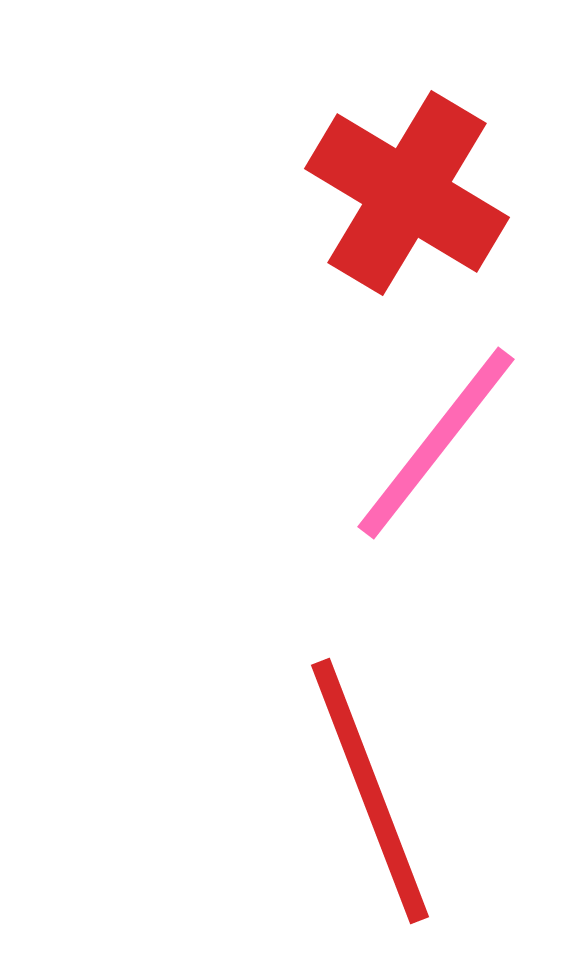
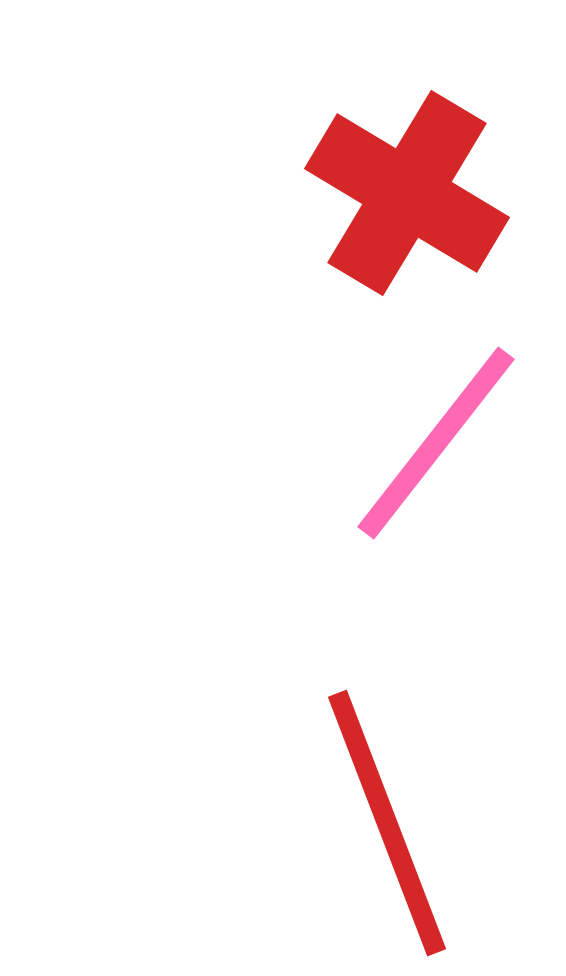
red line: moved 17 px right, 32 px down
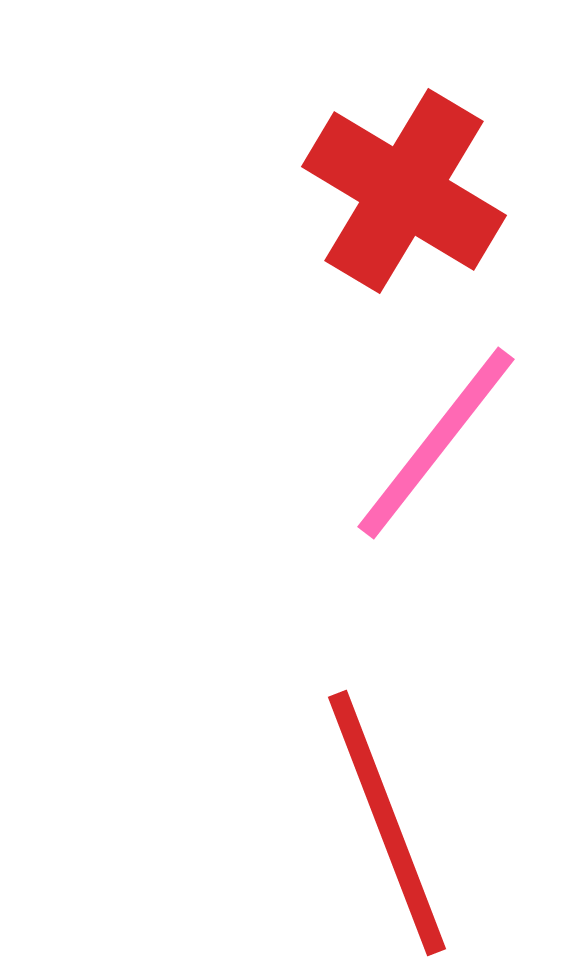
red cross: moved 3 px left, 2 px up
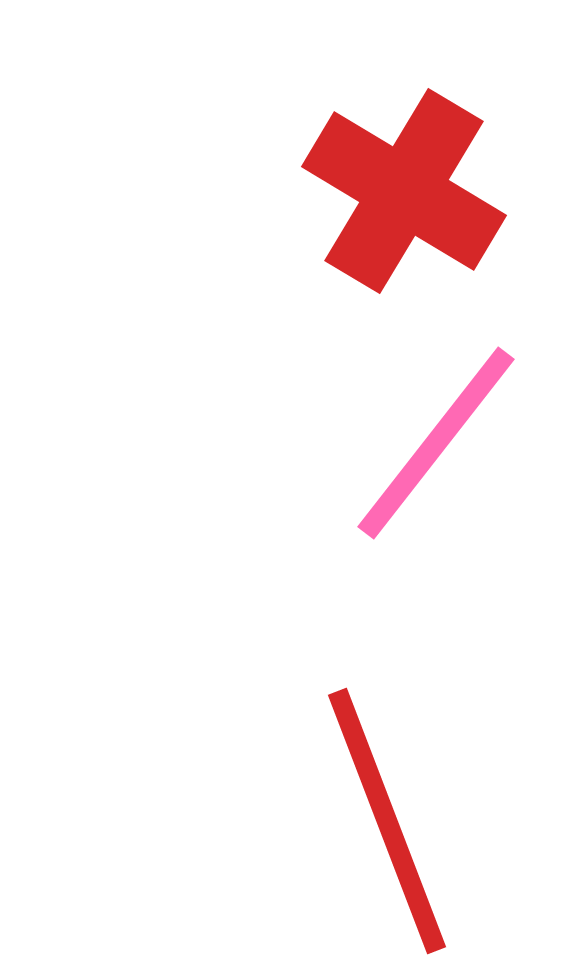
red line: moved 2 px up
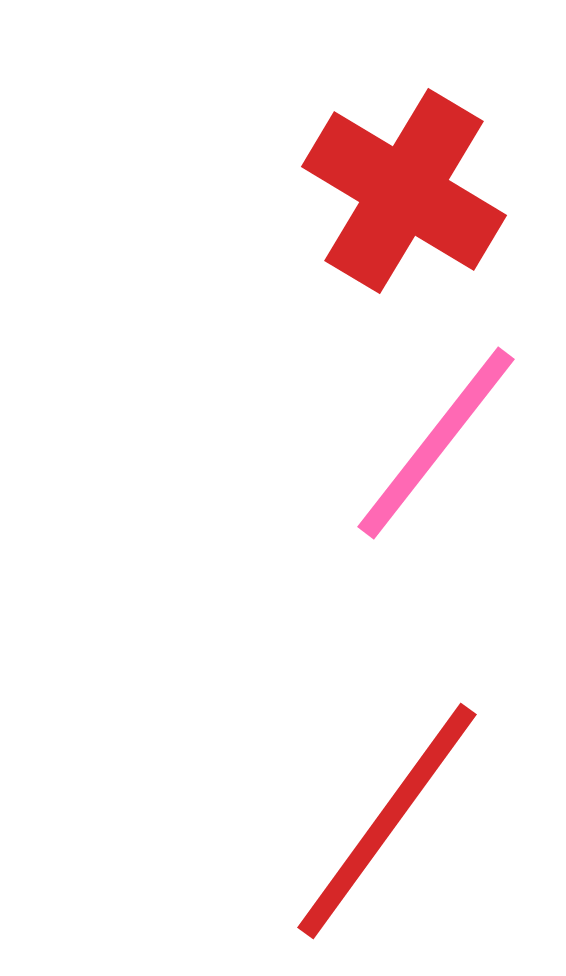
red line: rotated 57 degrees clockwise
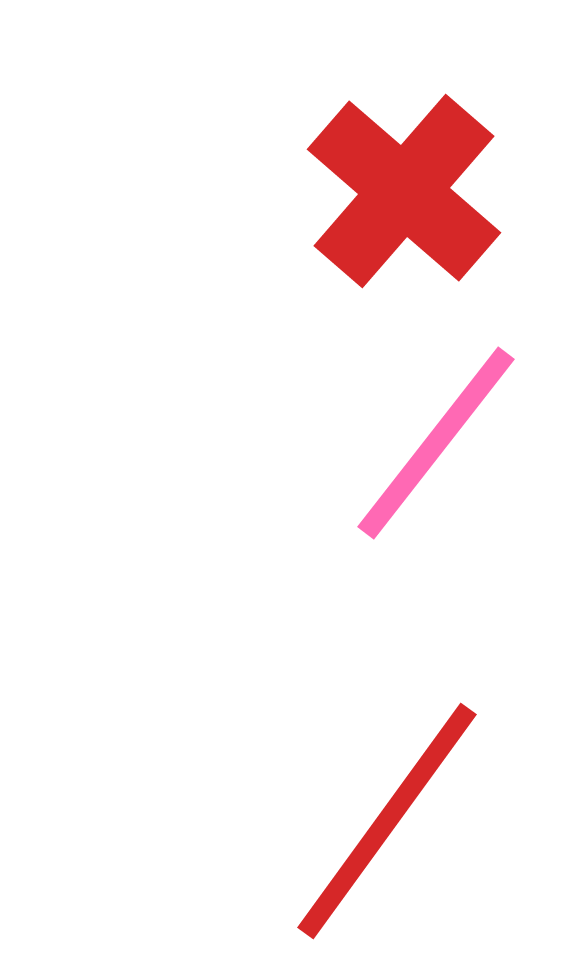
red cross: rotated 10 degrees clockwise
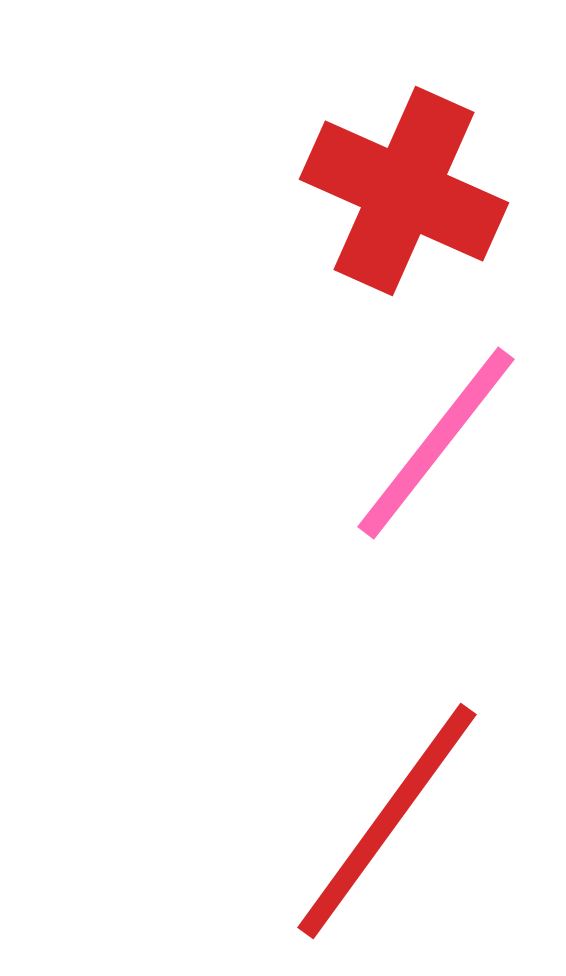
red cross: rotated 17 degrees counterclockwise
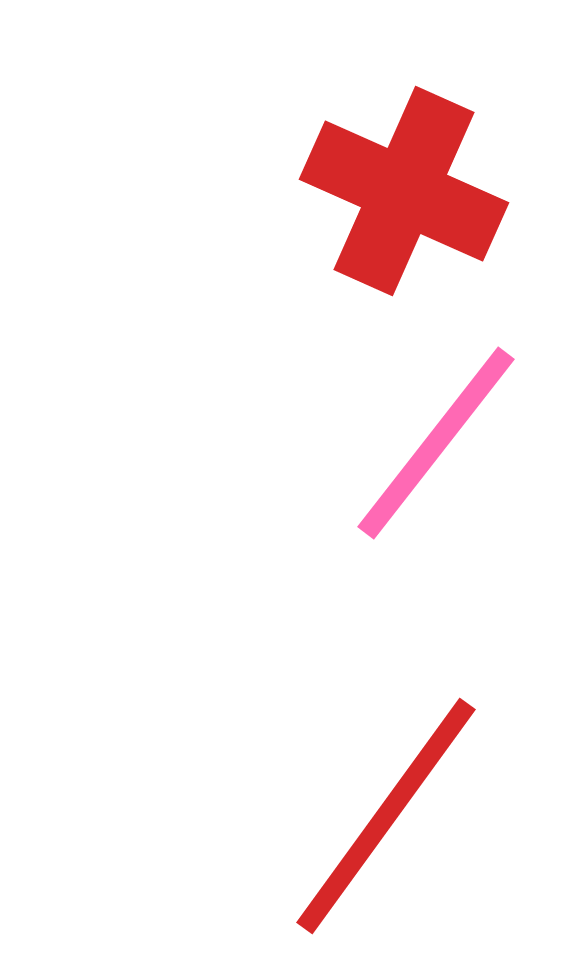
red line: moved 1 px left, 5 px up
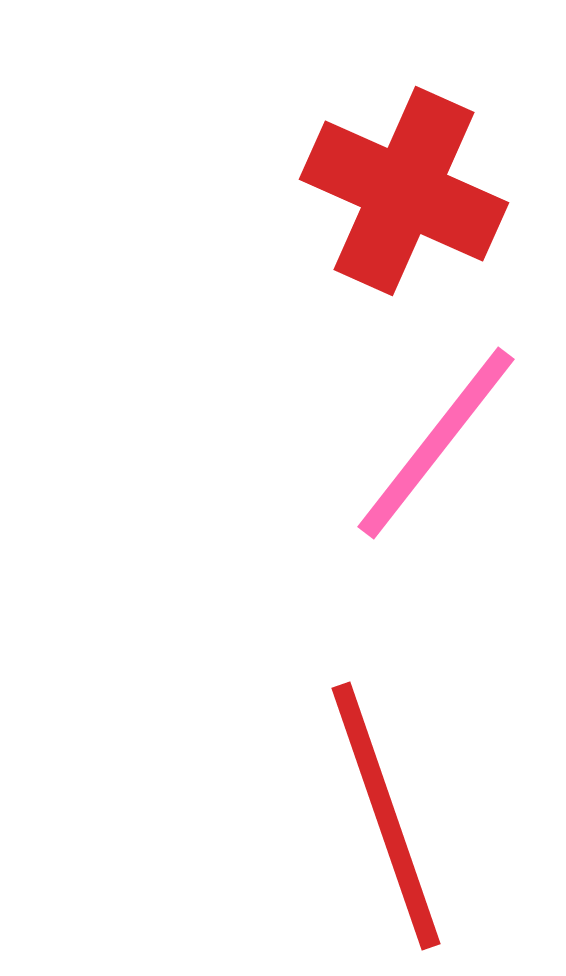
red line: rotated 55 degrees counterclockwise
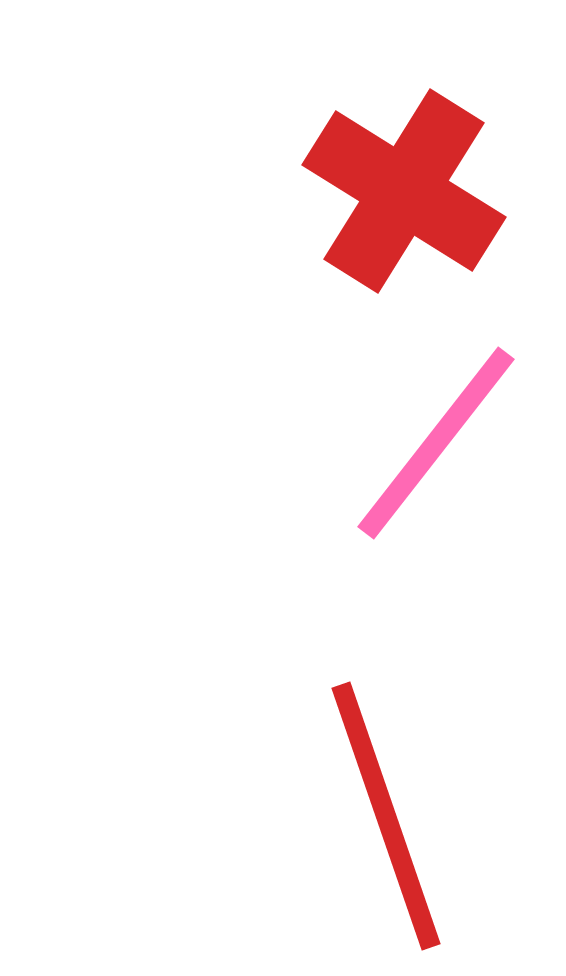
red cross: rotated 8 degrees clockwise
